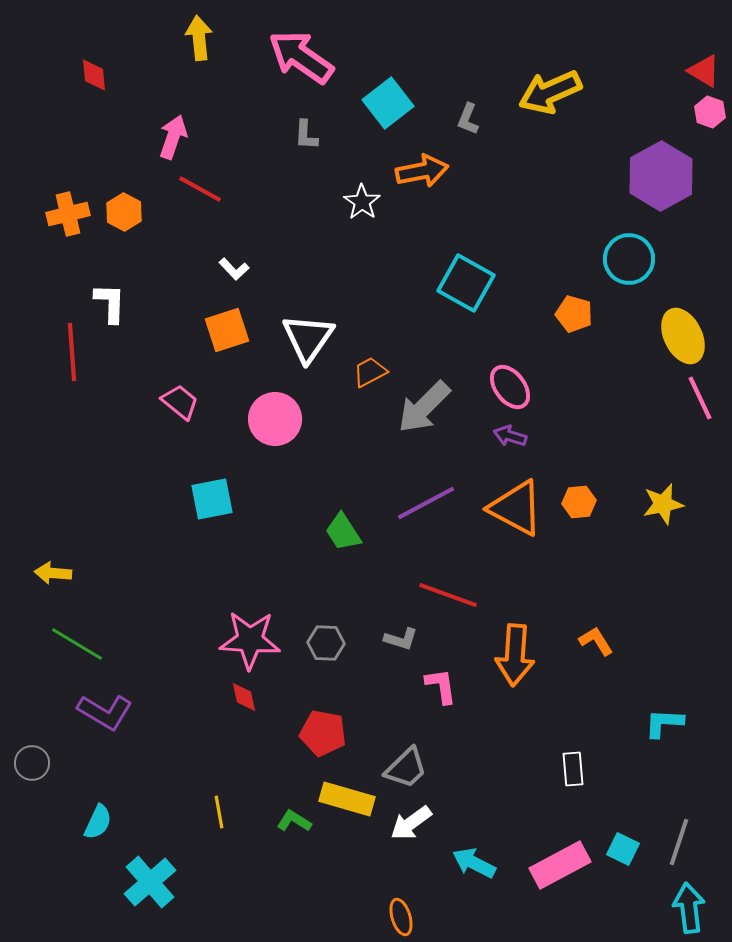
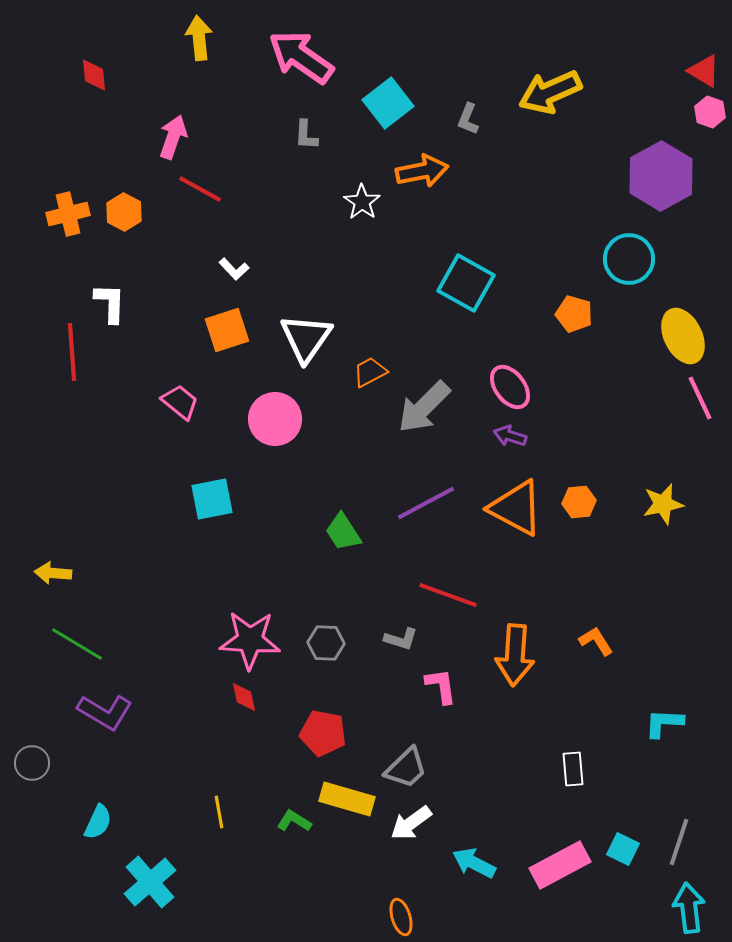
white triangle at (308, 338): moved 2 px left
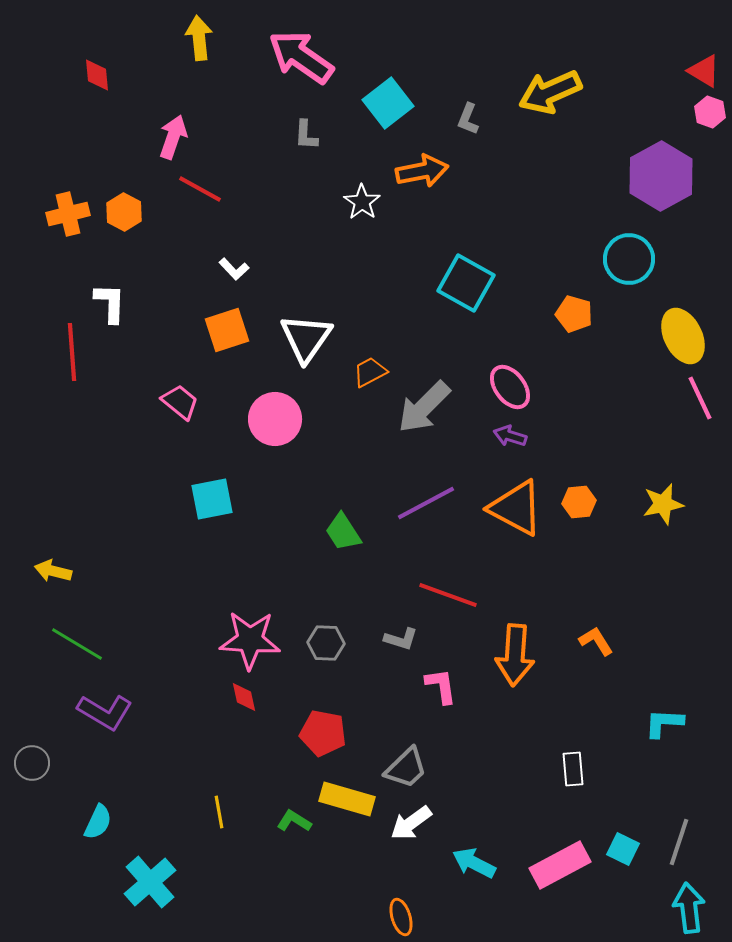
red diamond at (94, 75): moved 3 px right
yellow arrow at (53, 573): moved 2 px up; rotated 9 degrees clockwise
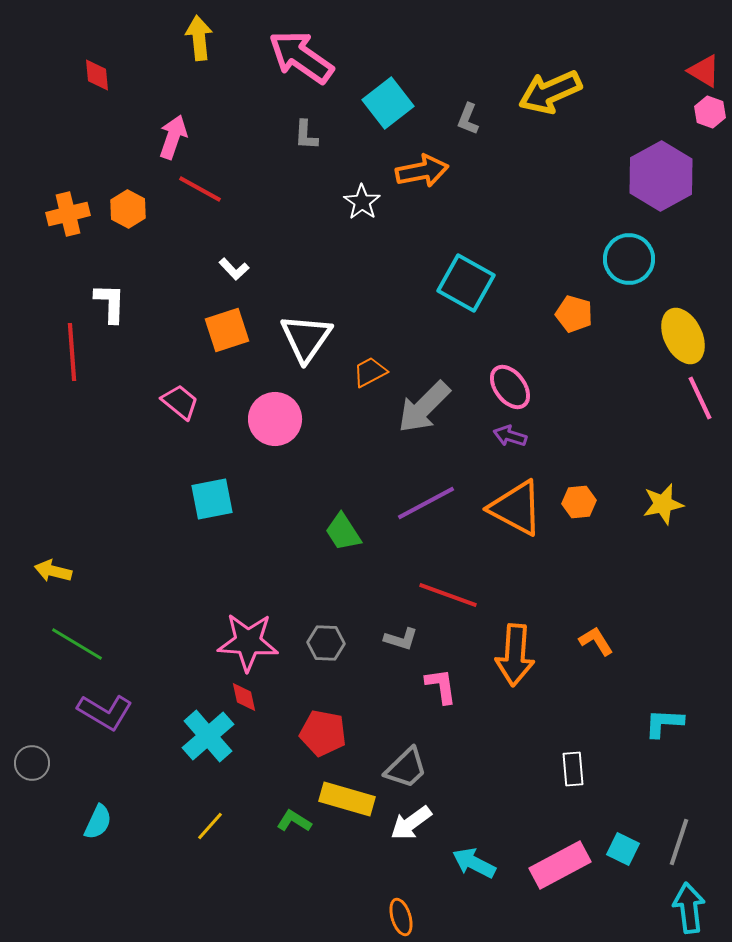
orange hexagon at (124, 212): moved 4 px right, 3 px up
pink star at (250, 640): moved 2 px left, 2 px down
yellow line at (219, 812): moved 9 px left, 14 px down; rotated 52 degrees clockwise
cyan cross at (150, 882): moved 58 px right, 146 px up
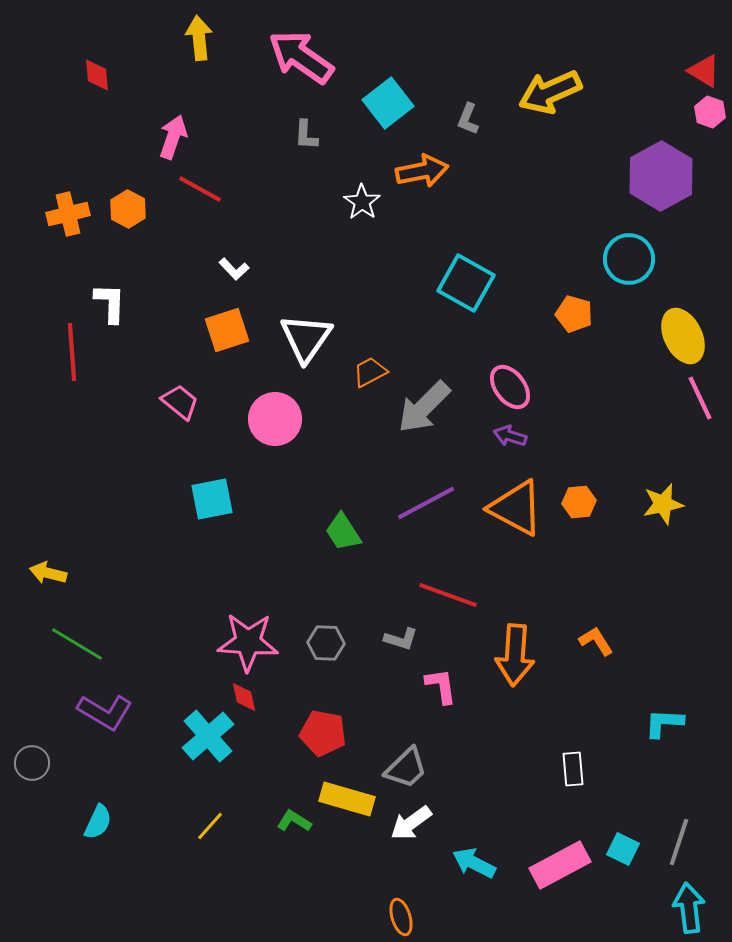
yellow arrow at (53, 571): moved 5 px left, 2 px down
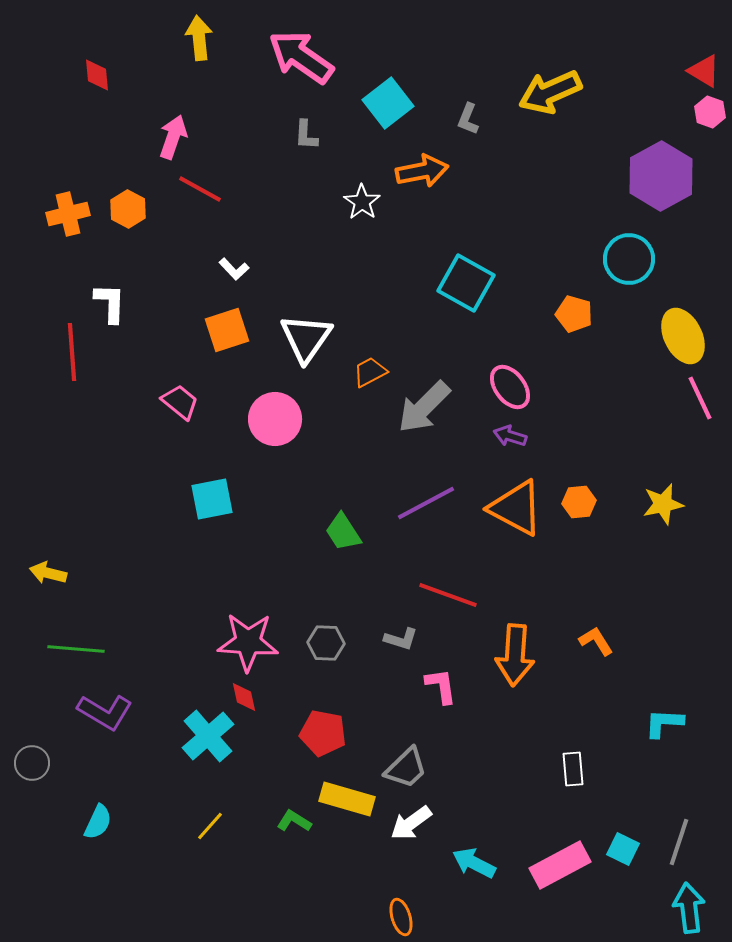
green line at (77, 644): moved 1 px left, 5 px down; rotated 26 degrees counterclockwise
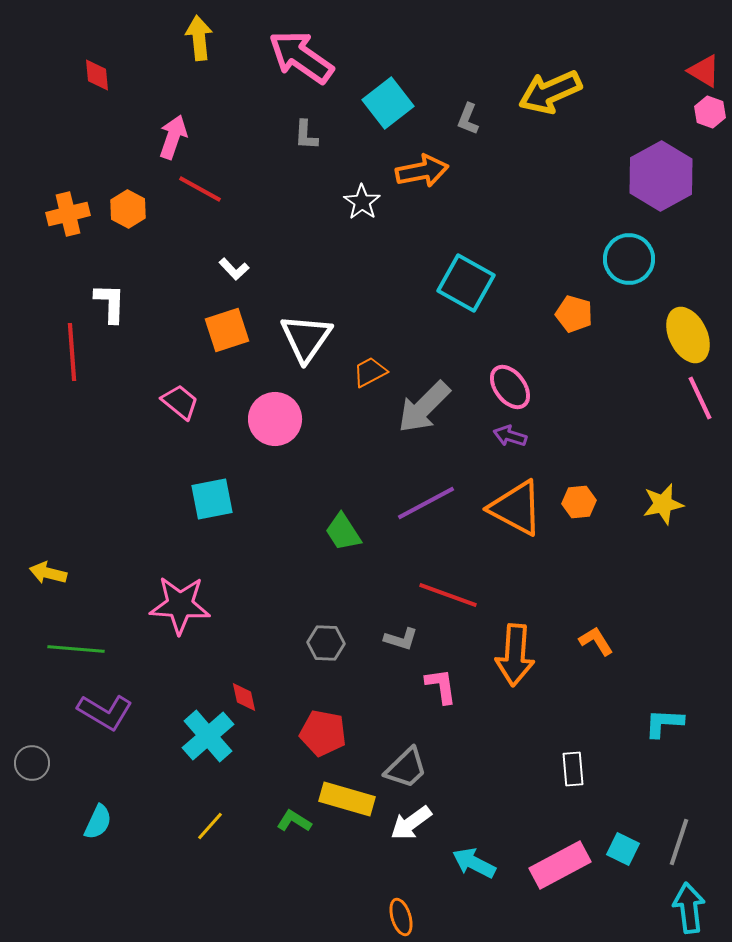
yellow ellipse at (683, 336): moved 5 px right, 1 px up
pink star at (248, 642): moved 68 px left, 37 px up
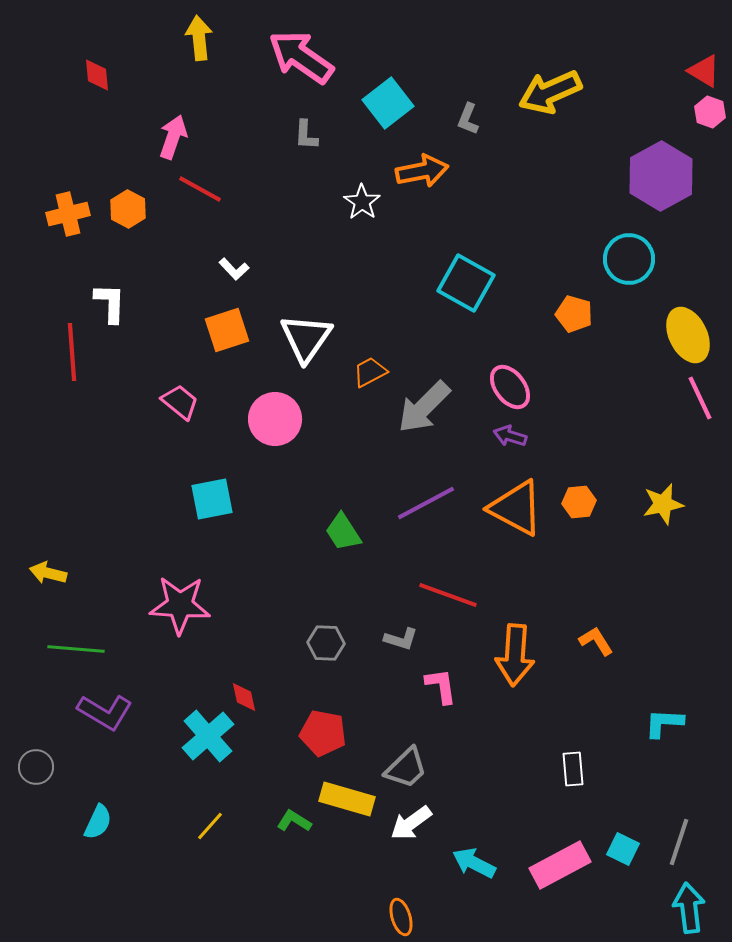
gray circle at (32, 763): moved 4 px right, 4 px down
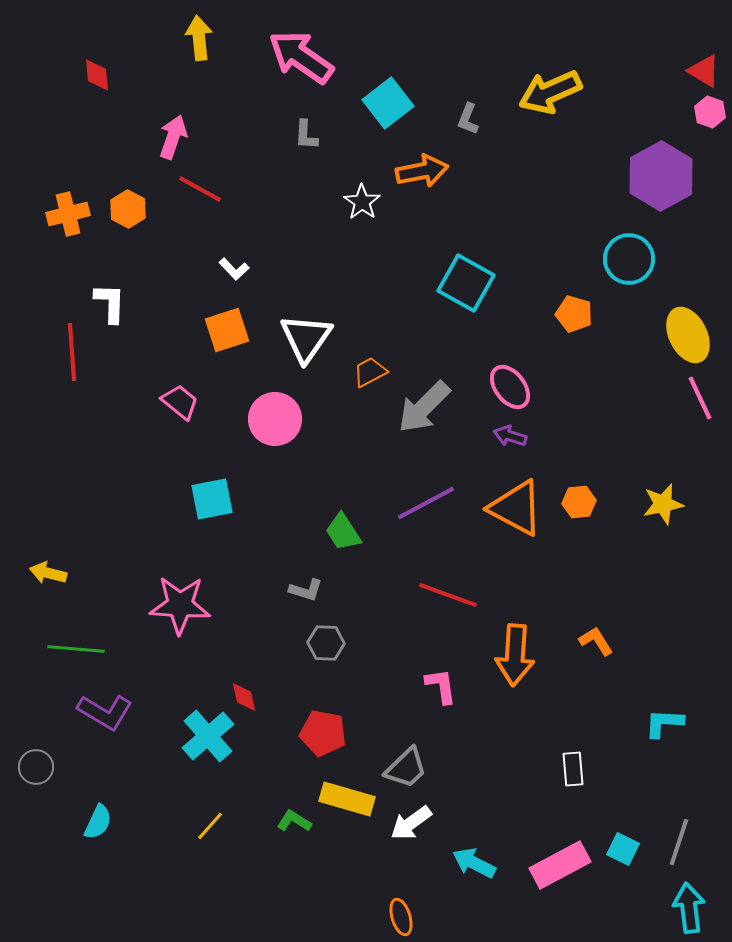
gray L-shape at (401, 639): moved 95 px left, 49 px up
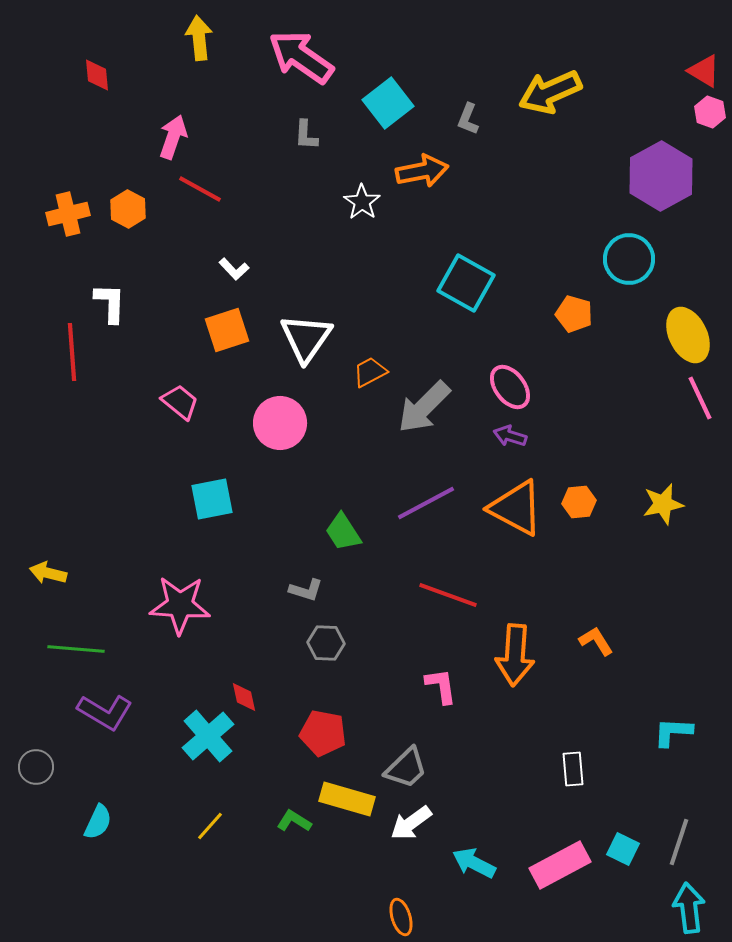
pink circle at (275, 419): moved 5 px right, 4 px down
cyan L-shape at (664, 723): moved 9 px right, 9 px down
